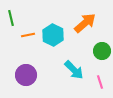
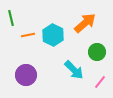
green circle: moved 5 px left, 1 px down
pink line: rotated 56 degrees clockwise
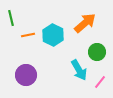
cyan arrow: moved 5 px right; rotated 15 degrees clockwise
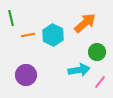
cyan arrow: rotated 70 degrees counterclockwise
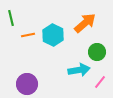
purple circle: moved 1 px right, 9 px down
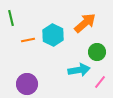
orange line: moved 5 px down
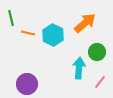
orange line: moved 7 px up; rotated 24 degrees clockwise
cyan arrow: moved 2 px up; rotated 75 degrees counterclockwise
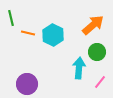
orange arrow: moved 8 px right, 2 px down
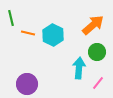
pink line: moved 2 px left, 1 px down
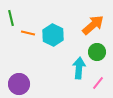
purple circle: moved 8 px left
